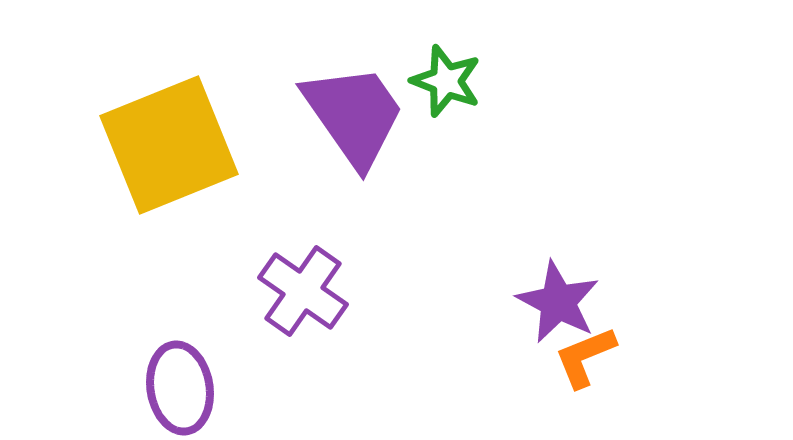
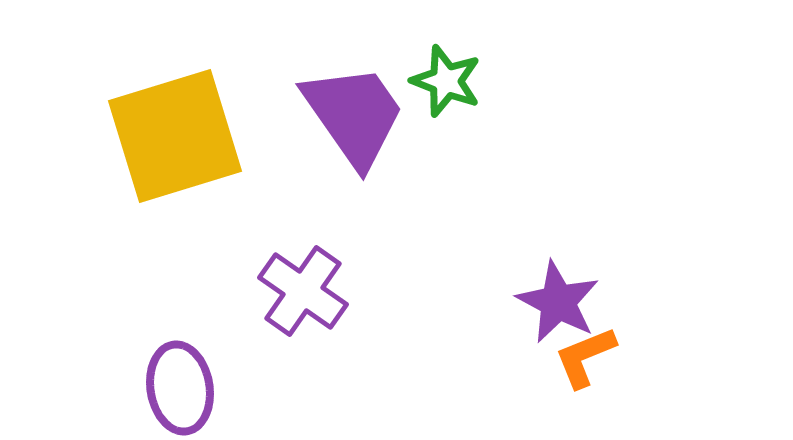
yellow square: moved 6 px right, 9 px up; rotated 5 degrees clockwise
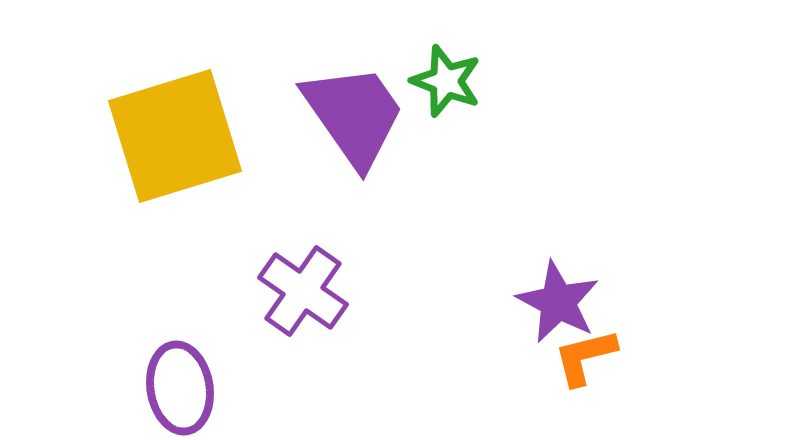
orange L-shape: rotated 8 degrees clockwise
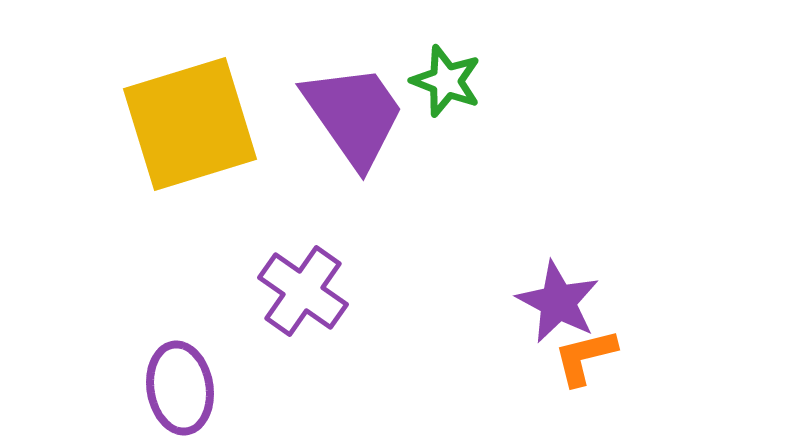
yellow square: moved 15 px right, 12 px up
